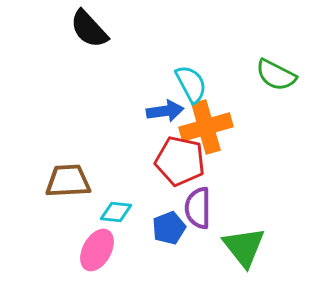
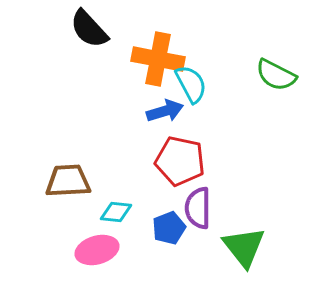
blue arrow: rotated 9 degrees counterclockwise
orange cross: moved 48 px left, 68 px up; rotated 27 degrees clockwise
pink ellipse: rotated 45 degrees clockwise
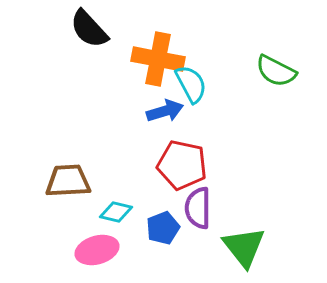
green semicircle: moved 4 px up
red pentagon: moved 2 px right, 4 px down
cyan diamond: rotated 8 degrees clockwise
blue pentagon: moved 6 px left
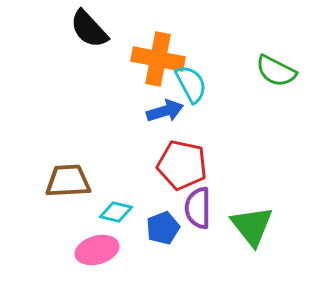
green triangle: moved 8 px right, 21 px up
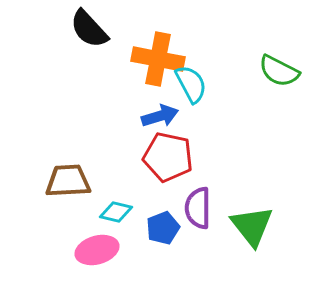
green semicircle: moved 3 px right
blue arrow: moved 5 px left, 5 px down
red pentagon: moved 14 px left, 8 px up
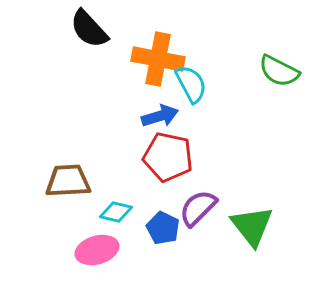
purple semicircle: rotated 45 degrees clockwise
blue pentagon: rotated 24 degrees counterclockwise
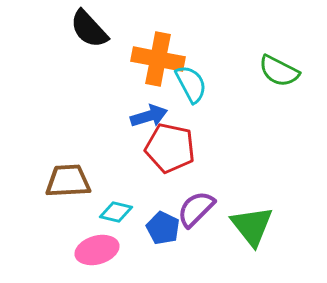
blue arrow: moved 11 px left
red pentagon: moved 2 px right, 9 px up
purple semicircle: moved 2 px left, 1 px down
